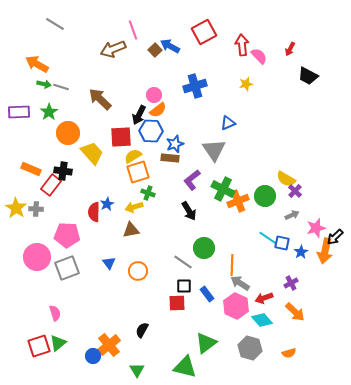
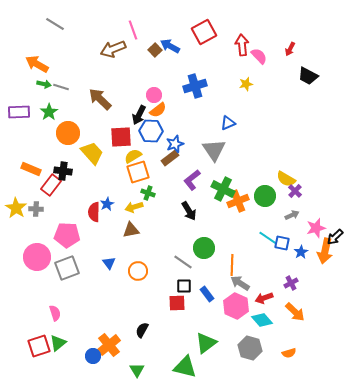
brown rectangle at (170, 158): rotated 42 degrees counterclockwise
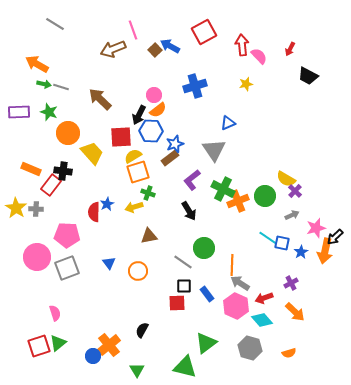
green star at (49, 112): rotated 18 degrees counterclockwise
brown triangle at (131, 230): moved 18 px right, 6 px down
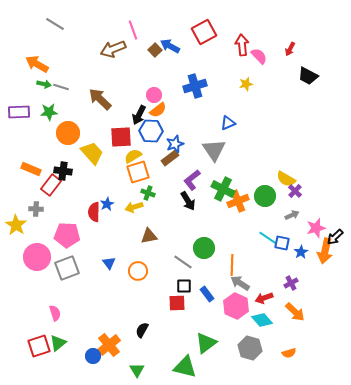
green star at (49, 112): rotated 24 degrees counterclockwise
yellow star at (16, 208): moved 17 px down
black arrow at (189, 211): moved 1 px left, 10 px up
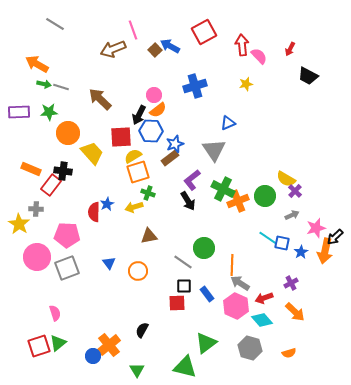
yellow star at (16, 225): moved 3 px right, 1 px up
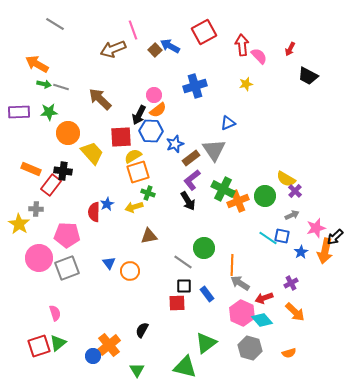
brown rectangle at (170, 158): moved 21 px right
blue square at (282, 243): moved 7 px up
pink circle at (37, 257): moved 2 px right, 1 px down
orange circle at (138, 271): moved 8 px left
pink hexagon at (236, 306): moved 6 px right, 7 px down
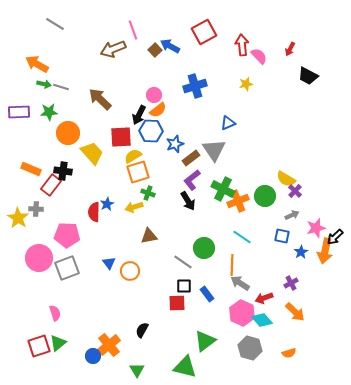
yellow star at (19, 224): moved 1 px left, 6 px up
cyan line at (268, 238): moved 26 px left, 1 px up
green triangle at (206, 343): moved 1 px left, 2 px up
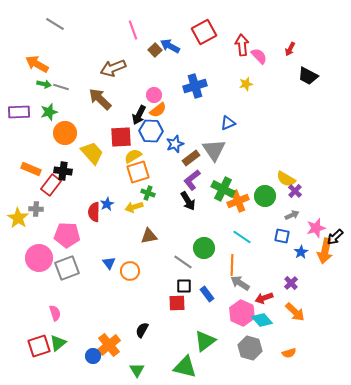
brown arrow at (113, 49): moved 19 px down
green star at (49, 112): rotated 12 degrees counterclockwise
orange circle at (68, 133): moved 3 px left
purple cross at (291, 283): rotated 16 degrees counterclockwise
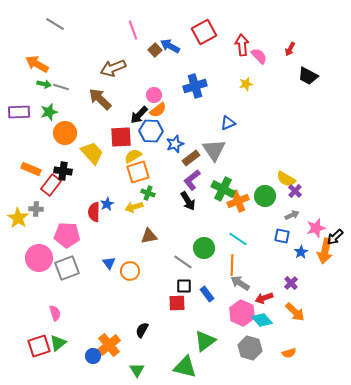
black arrow at (139, 115): rotated 18 degrees clockwise
cyan line at (242, 237): moved 4 px left, 2 px down
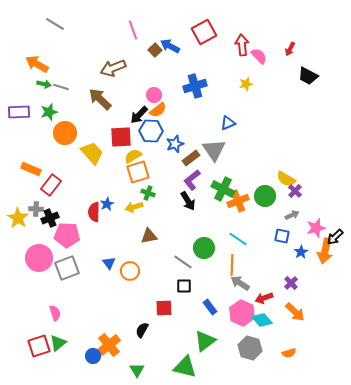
black cross at (63, 171): moved 13 px left, 47 px down; rotated 30 degrees counterclockwise
blue rectangle at (207, 294): moved 3 px right, 13 px down
red square at (177, 303): moved 13 px left, 5 px down
